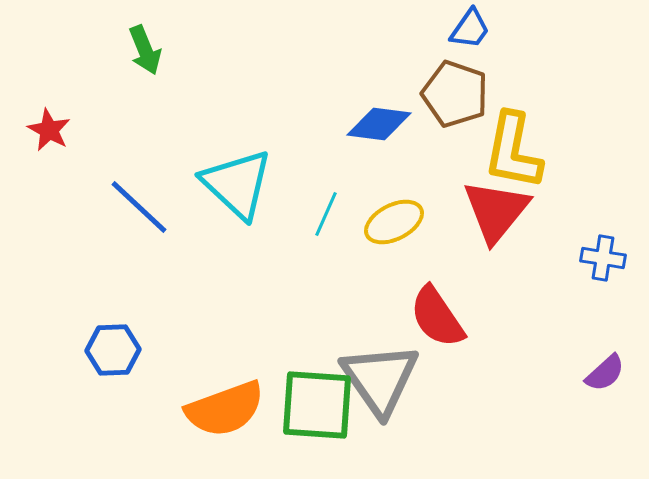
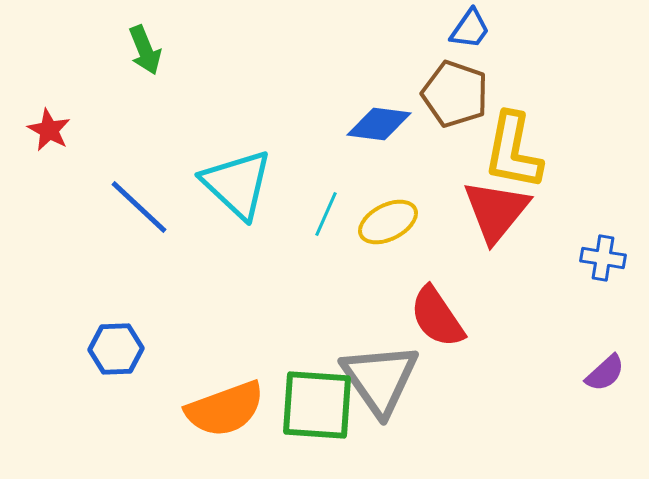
yellow ellipse: moved 6 px left
blue hexagon: moved 3 px right, 1 px up
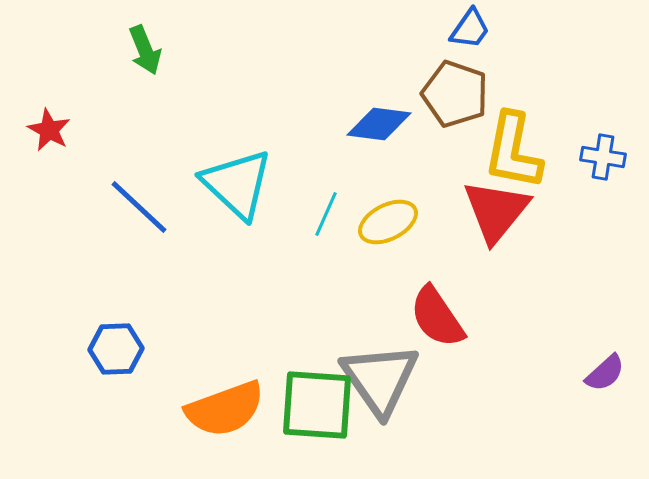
blue cross: moved 101 px up
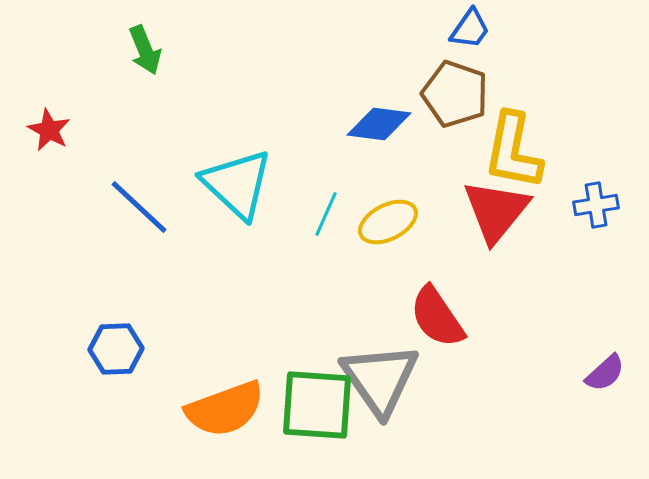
blue cross: moved 7 px left, 48 px down; rotated 18 degrees counterclockwise
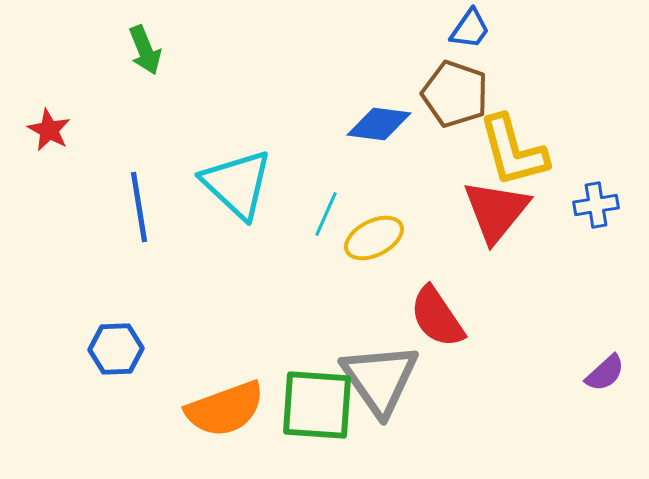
yellow L-shape: rotated 26 degrees counterclockwise
blue line: rotated 38 degrees clockwise
yellow ellipse: moved 14 px left, 16 px down
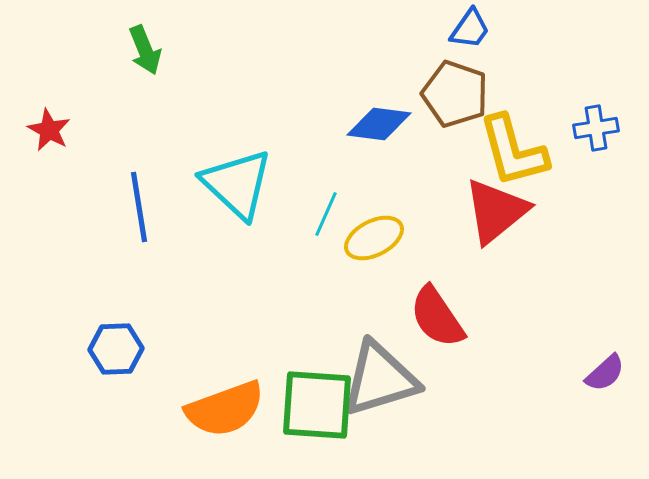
blue cross: moved 77 px up
red triangle: rotated 12 degrees clockwise
gray triangle: rotated 48 degrees clockwise
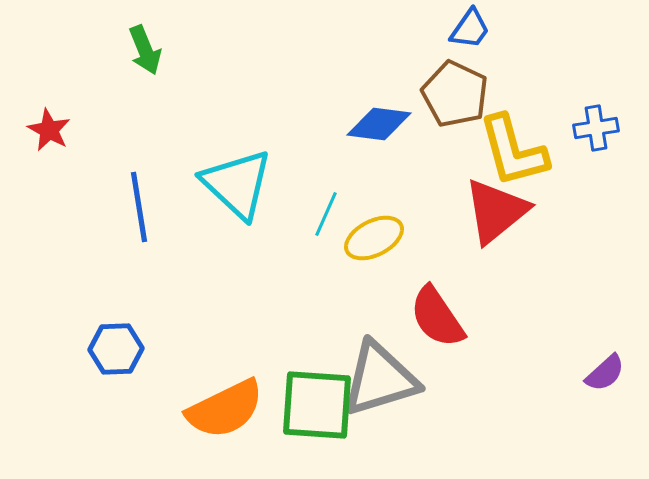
brown pentagon: rotated 6 degrees clockwise
orange semicircle: rotated 6 degrees counterclockwise
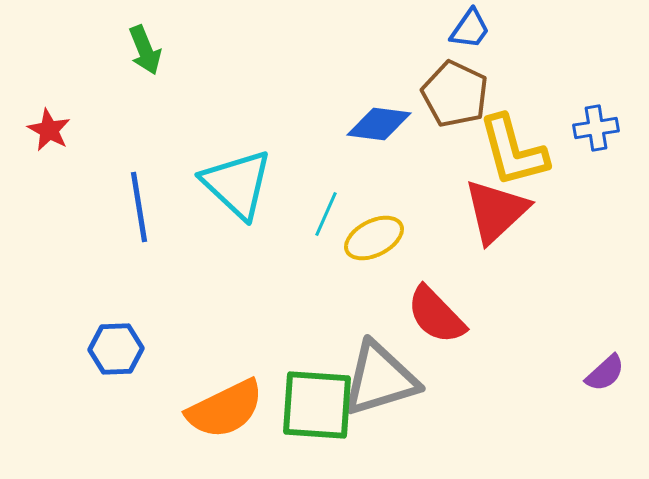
red triangle: rotated 4 degrees counterclockwise
red semicircle: moved 1 px left, 2 px up; rotated 10 degrees counterclockwise
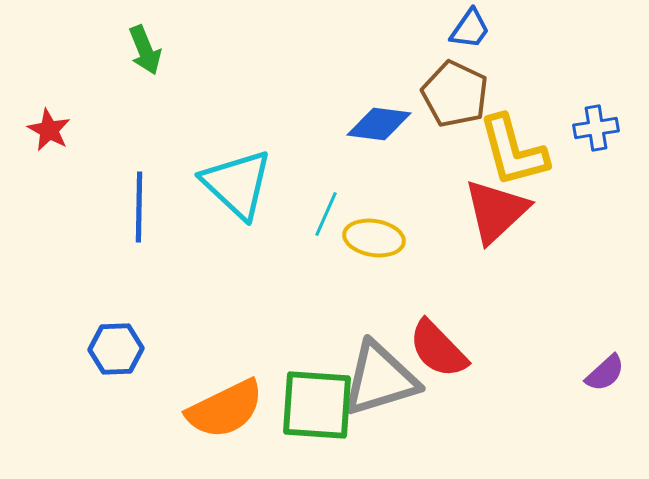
blue line: rotated 10 degrees clockwise
yellow ellipse: rotated 36 degrees clockwise
red semicircle: moved 2 px right, 34 px down
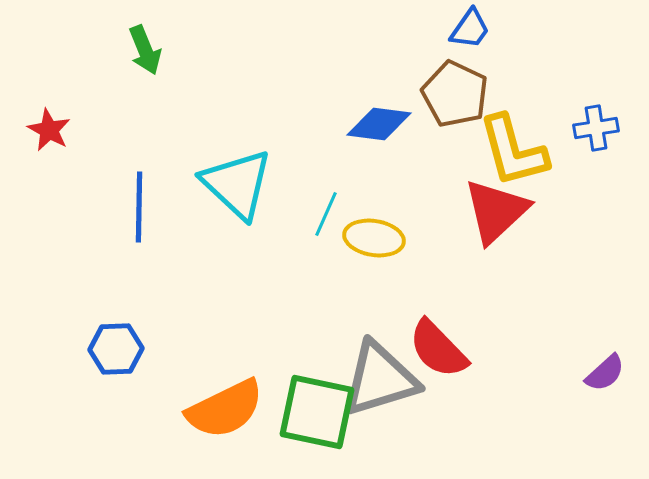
green square: moved 7 px down; rotated 8 degrees clockwise
